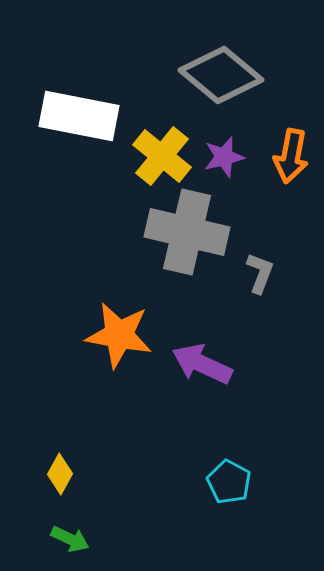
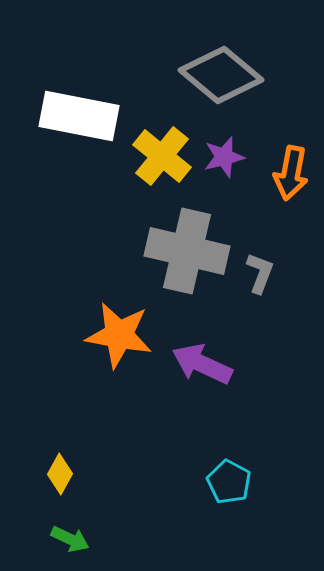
orange arrow: moved 17 px down
gray cross: moved 19 px down
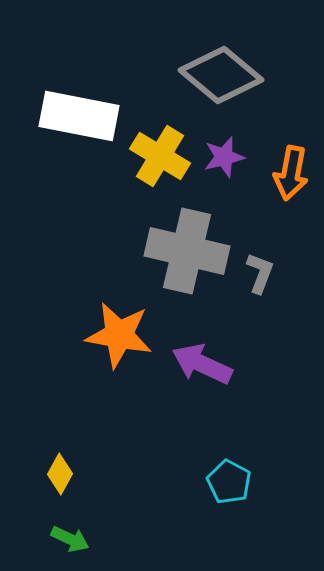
yellow cross: moved 2 px left; rotated 8 degrees counterclockwise
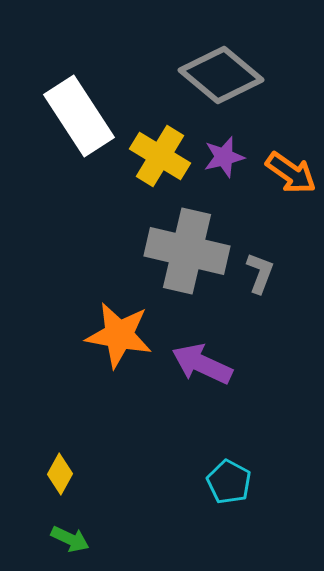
white rectangle: rotated 46 degrees clockwise
orange arrow: rotated 66 degrees counterclockwise
